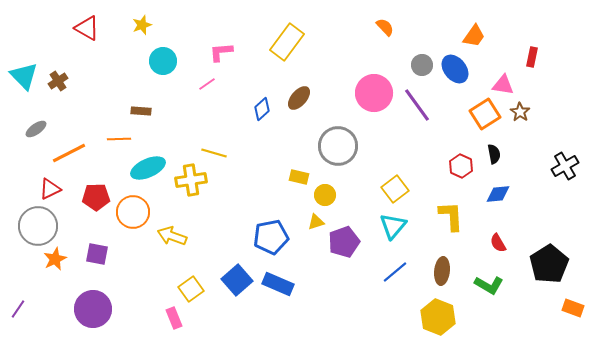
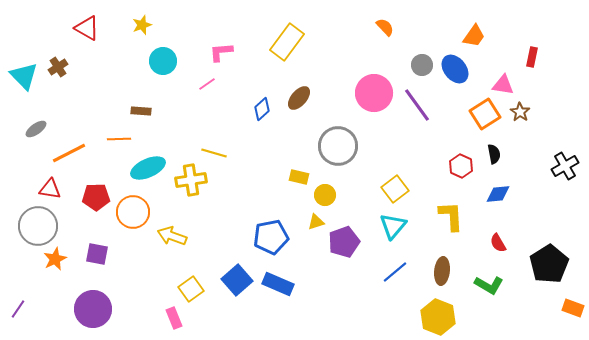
brown cross at (58, 81): moved 14 px up
red triangle at (50, 189): rotated 35 degrees clockwise
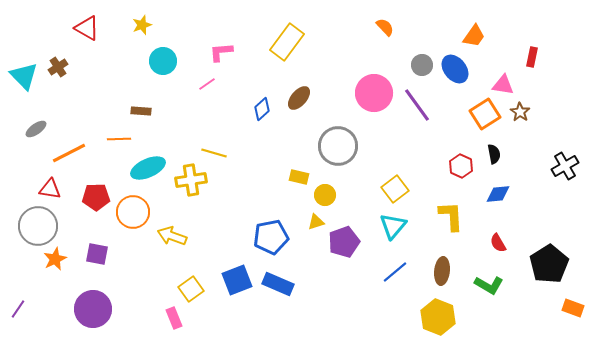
blue square at (237, 280): rotated 20 degrees clockwise
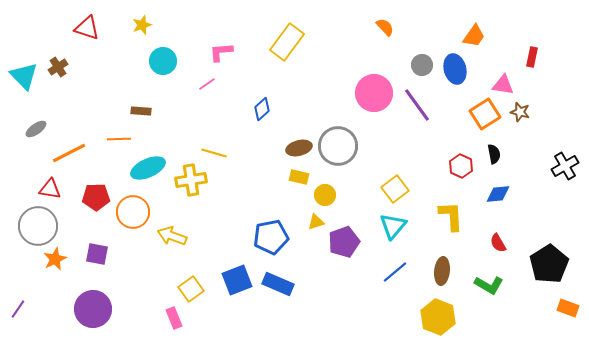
red triangle at (87, 28): rotated 12 degrees counterclockwise
blue ellipse at (455, 69): rotated 24 degrees clockwise
brown ellipse at (299, 98): moved 50 px down; rotated 35 degrees clockwise
brown star at (520, 112): rotated 18 degrees counterclockwise
orange rectangle at (573, 308): moved 5 px left
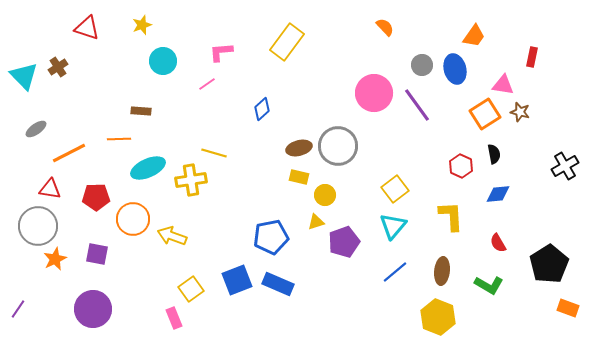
orange circle at (133, 212): moved 7 px down
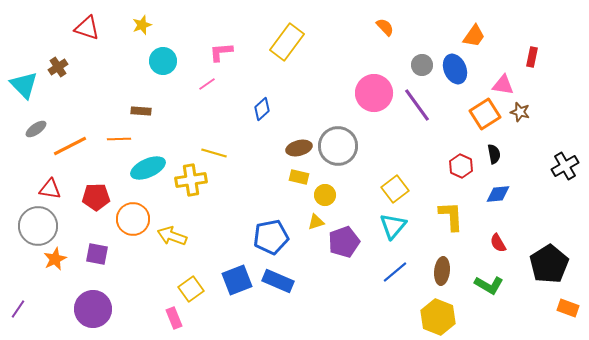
blue ellipse at (455, 69): rotated 8 degrees counterclockwise
cyan triangle at (24, 76): moved 9 px down
orange line at (69, 153): moved 1 px right, 7 px up
blue rectangle at (278, 284): moved 3 px up
